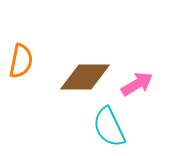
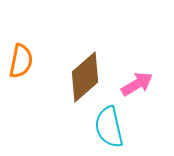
brown diamond: rotated 42 degrees counterclockwise
cyan semicircle: rotated 12 degrees clockwise
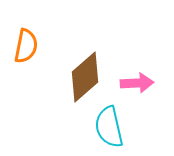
orange semicircle: moved 5 px right, 15 px up
pink arrow: moved 1 px up; rotated 28 degrees clockwise
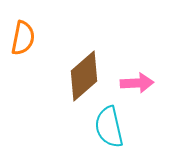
orange semicircle: moved 3 px left, 8 px up
brown diamond: moved 1 px left, 1 px up
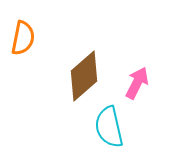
pink arrow: rotated 60 degrees counterclockwise
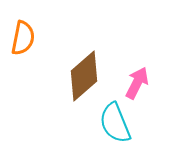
cyan semicircle: moved 6 px right, 4 px up; rotated 9 degrees counterclockwise
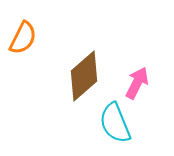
orange semicircle: rotated 16 degrees clockwise
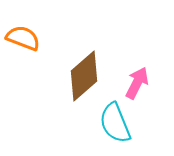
orange semicircle: rotated 96 degrees counterclockwise
